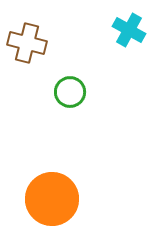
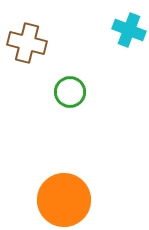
cyan cross: rotated 8 degrees counterclockwise
orange circle: moved 12 px right, 1 px down
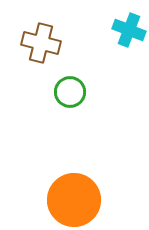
brown cross: moved 14 px right
orange circle: moved 10 px right
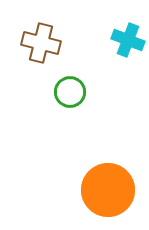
cyan cross: moved 1 px left, 10 px down
orange circle: moved 34 px right, 10 px up
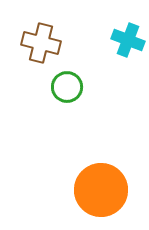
green circle: moved 3 px left, 5 px up
orange circle: moved 7 px left
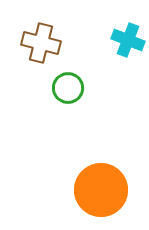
green circle: moved 1 px right, 1 px down
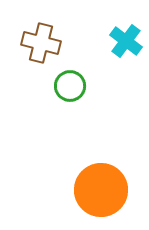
cyan cross: moved 2 px left, 1 px down; rotated 16 degrees clockwise
green circle: moved 2 px right, 2 px up
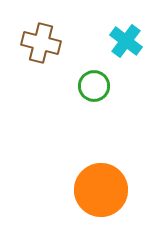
green circle: moved 24 px right
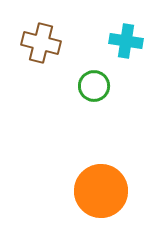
cyan cross: rotated 28 degrees counterclockwise
orange circle: moved 1 px down
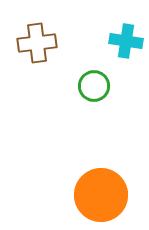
brown cross: moved 4 px left; rotated 21 degrees counterclockwise
orange circle: moved 4 px down
